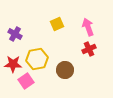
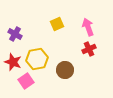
red star: moved 2 px up; rotated 18 degrees clockwise
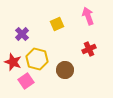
pink arrow: moved 11 px up
purple cross: moved 7 px right; rotated 16 degrees clockwise
yellow hexagon: rotated 25 degrees clockwise
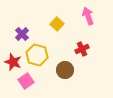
yellow square: rotated 24 degrees counterclockwise
red cross: moved 7 px left
yellow hexagon: moved 4 px up
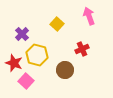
pink arrow: moved 1 px right
red star: moved 1 px right, 1 px down
pink square: rotated 14 degrees counterclockwise
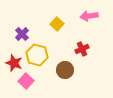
pink arrow: rotated 78 degrees counterclockwise
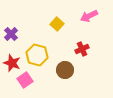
pink arrow: rotated 18 degrees counterclockwise
purple cross: moved 11 px left
red star: moved 2 px left
pink square: moved 1 px left, 1 px up; rotated 14 degrees clockwise
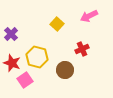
yellow hexagon: moved 2 px down
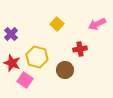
pink arrow: moved 8 px right, 8 px down
red cross: moved 2 px left; rotated 16 degrees clockwise
pink square: rotated 21 degrees counterclockwise
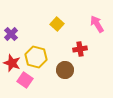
pink arrow: rotated 84 degrees clockwise
yellow hexagon: moved 1 px left
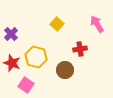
pink square: moved 1 px right, 5 px down
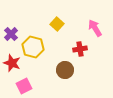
pink arrow: moved 2 px left, 4 px down
yellow hexagon: moved 3 px left, 10 px up
pink square: moved 2 px left, 1 px down; rotated 28 degrees clockwise
